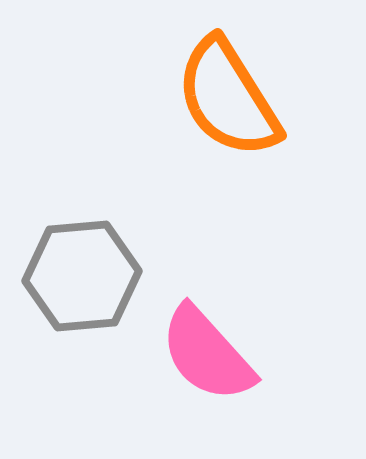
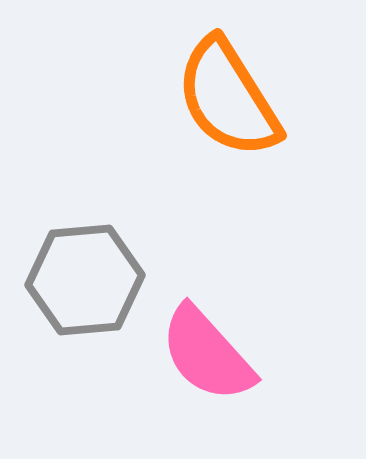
gray hexagon: moved 3 px right, 4 px down
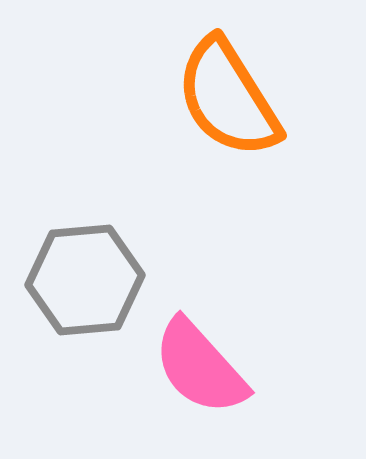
pink semicircle: moved 7 px left, 13 px down
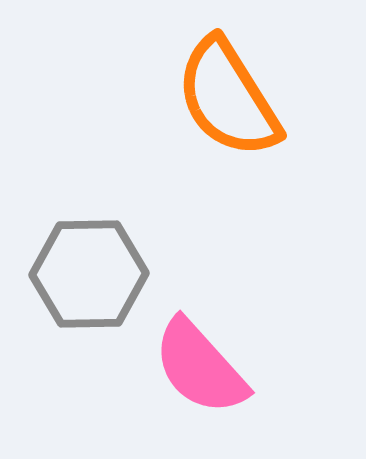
gray hexagon: moved 4 px right, 6 px up; rotated 4 degrees clockwise
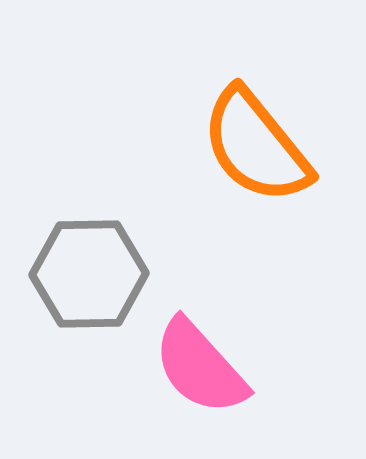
orange semicircle: moved 28 px right, 48 px down; rotated 7 degrees counterclockwise
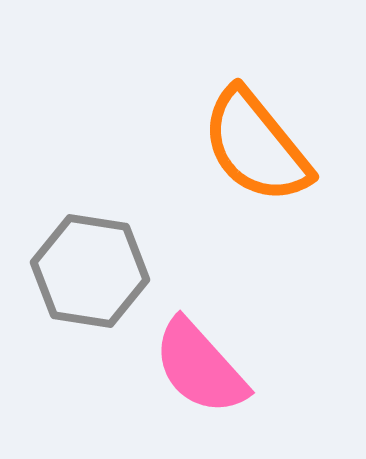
gray hexagon: moved 1 px right, 3 px up; rotated 10 degrees clockwise
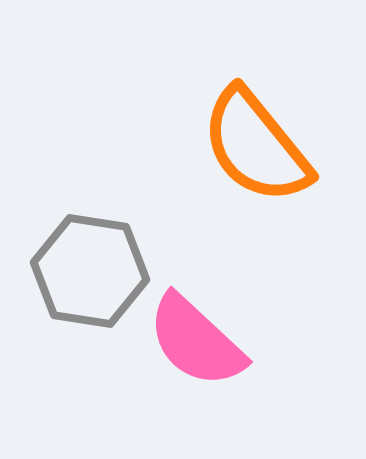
pink semicircle: moved 4 px left, 26 px up; rotated 5 degrees counterclockwise
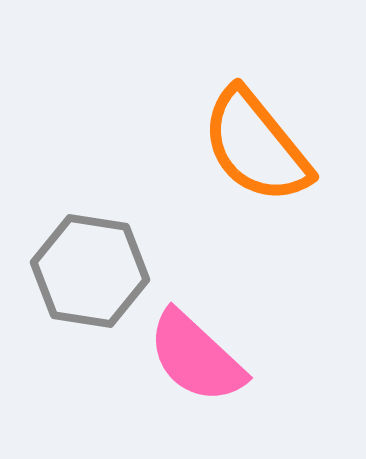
pink semicircle: moved 16 px down
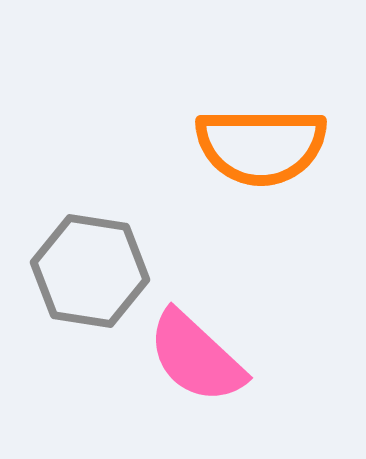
orange semicircle: moved 5 px right; rotated 51 degrees counterclockwise
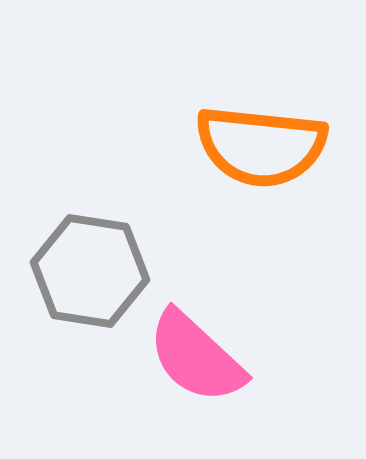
orange semicircle: rotated 6 degrees clockwise
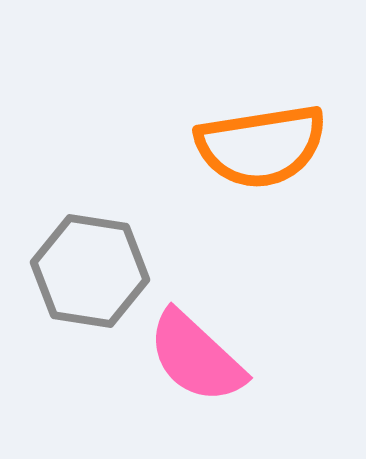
orange semicircle: rotated 15 degrees counterclockwise
